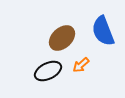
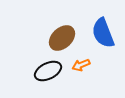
blue semicircle: moved 2 px down
orange arrow: rotated 18 degrees clockwise
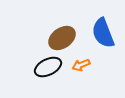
brown ellipse: rotated 8 degrees clockwise
black ellipse: moved 4 px up
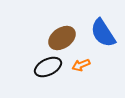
blue semicircle: rotated 12 degrees counterclockwise
